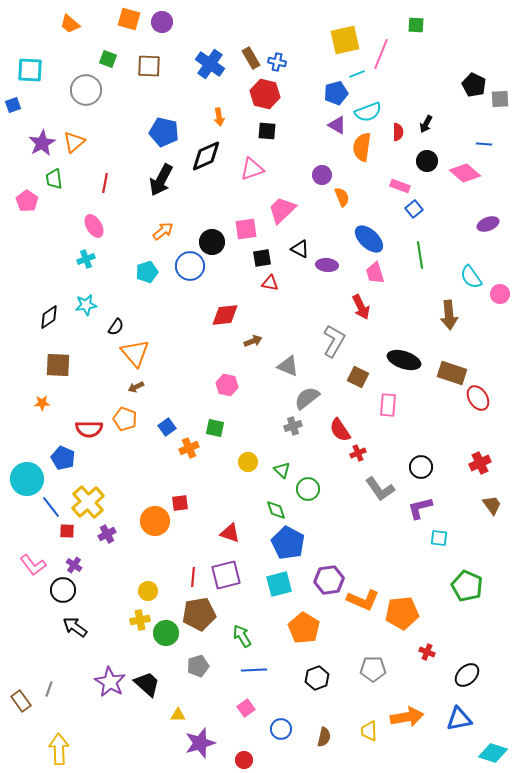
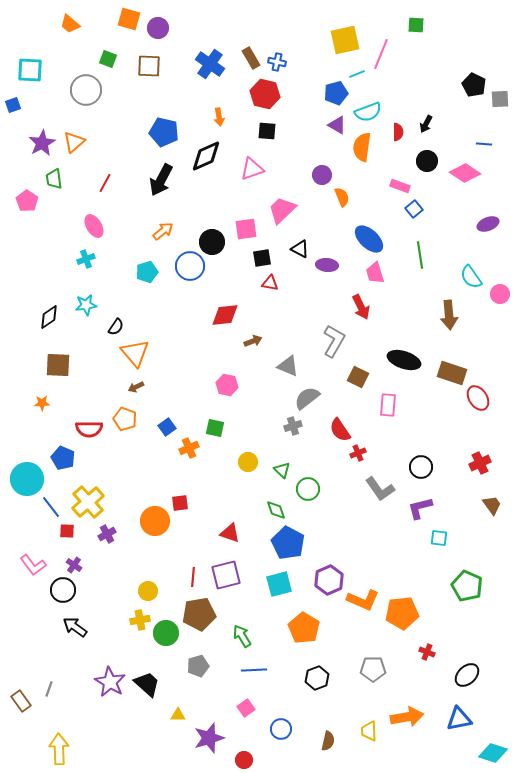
purple circle at (162, 22): moved 4 px left, 6 px down
pink diamond at (465, 173): rotated 8 degrees counterclockwise
red line at (105, 183): rotated 18 degrees clockwise
purple hexagon at (329, 580): rotated 16 degrees counterclockwise
brown semicircle at (324, 737): moved 4 px right, 4 px down
purple star at (200, 743): moved 9 px right, 5 px up
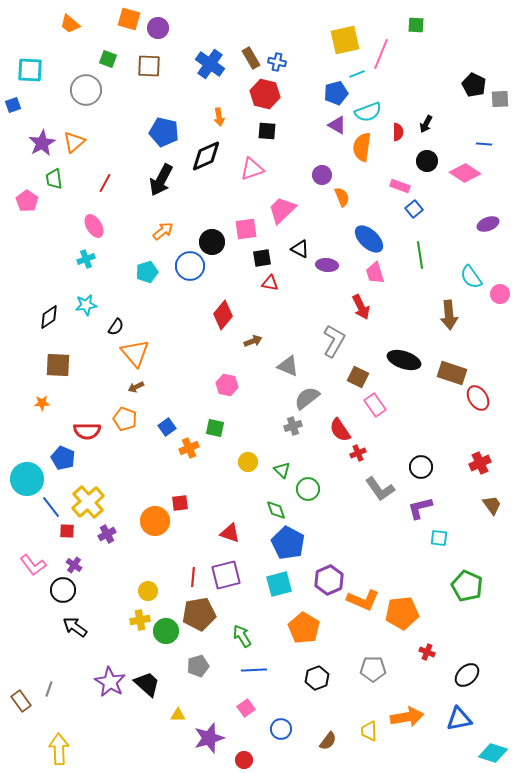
red diamond at (225, 315): moved 2 px left; rotated 44 degrees counterclockwise
pink rectangle at (388, 405): moved 13 px left; rotated 40 degrees counterclockwise
red semicircle at (89, 429): moved 2 px left, 2 px down
green circle at (166, 633): moved 2 px up
brown semicircle at (328, 741): rotated 24 degrees clockwise
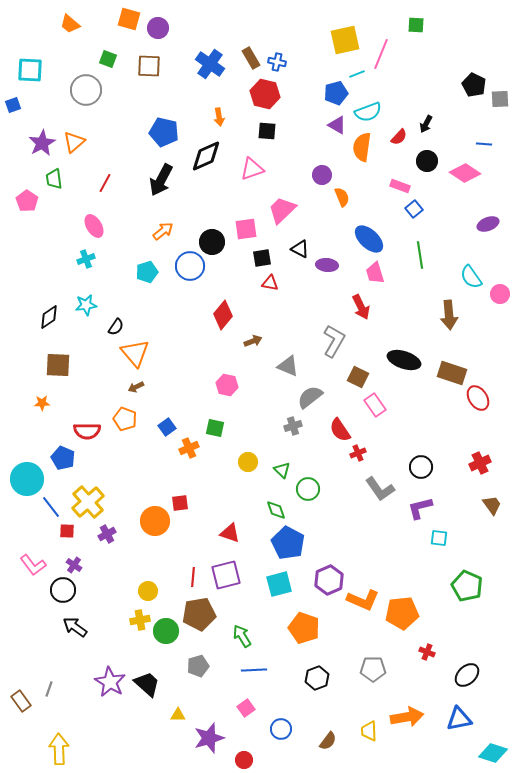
red semicircle at (398, 132): moved 1 px right, 5 px down; rotated 42 degrees clockwise
gray semicircle at (307, 398): moved 3 px right, 1 px up
orange pentagon at (304, 628): rotated 12 degrees counterclockwise
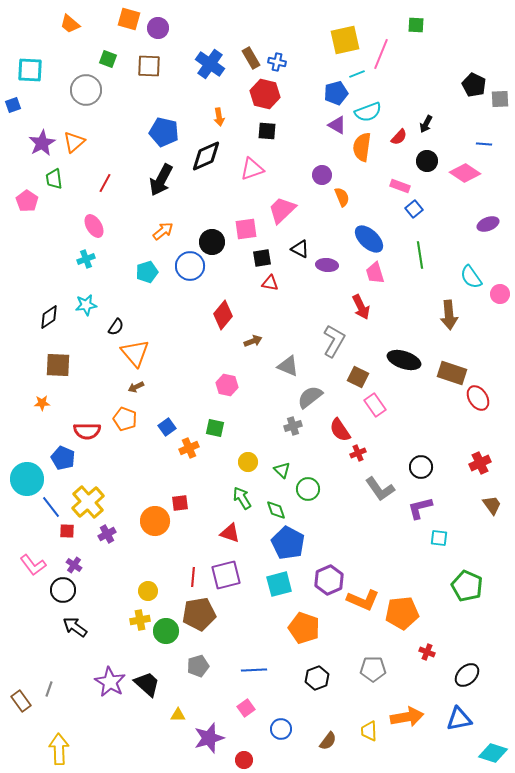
green arrow at (242, 636): moved 138 px up
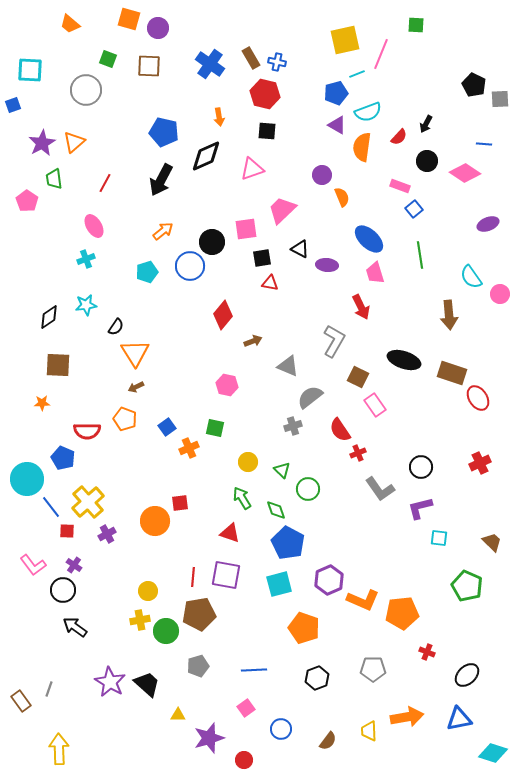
orange triangle at (135, 353): rotated 8 degrees clockwise
brown trapezoid at (492, 505): moved 37 px down; rotated 10 degrees counterclockwise
purple square at (226, 575): rotated 24 degrees clockwise
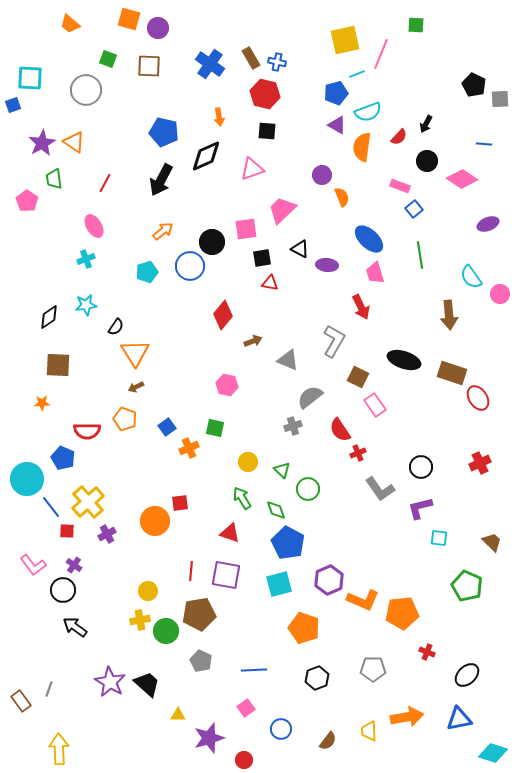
cyan square at (30, 70): moved 8 px down
orange triangle at (74, 142): rotated 45 degrees counterclockwise
pink diamond at (465, 173): moved 3 px left, 6 px down
gray triangle at (288, 366): moved 6 px up
red line at (193, 577): moved 2 px left, 6 px up
gray pentagon at (198, 666): moved 3 px right, 5 px up; rotated 30 degrees counterclockwise
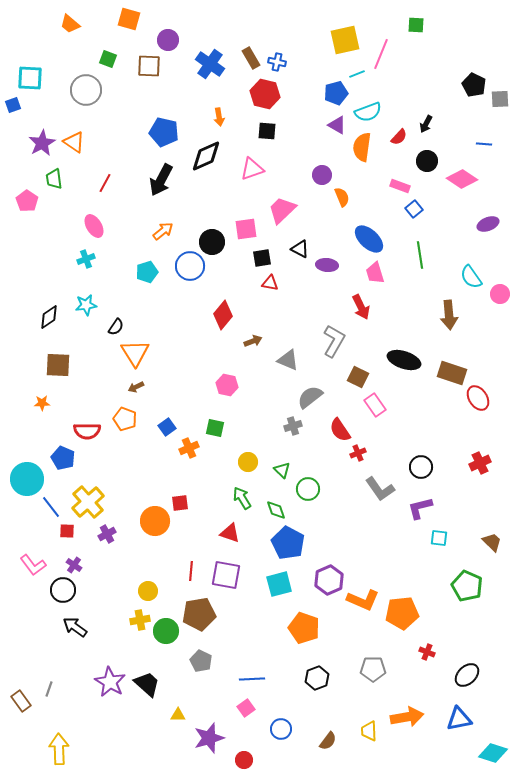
purple circle at (158, 28): moved 10 px right, 12 px down
blue line at (254, 670): moved 2 px left, 9 px down
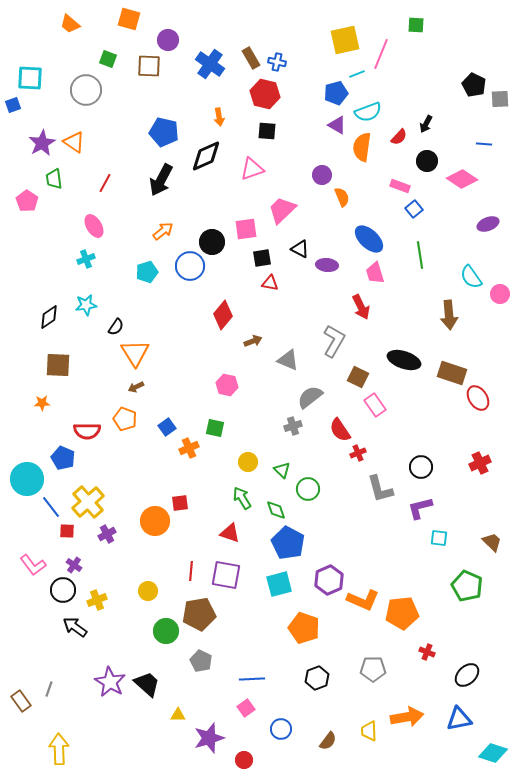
gray L-shape at (380, 489): rotated 20 degrees clockwise
yellow cross at (140, 620): moved 43 px left, 20 px up; rotated 12 degrees counterclockwise
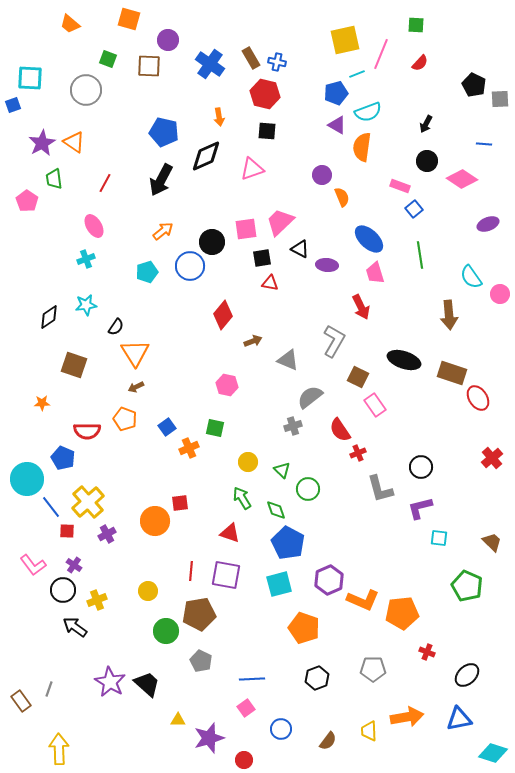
red semicircle at (399, 137): moved 21 px right, 74 px up
pink trapezoid at (282, 210): moved 2 px left, 12 px down
brown square at (58, 365): moved 16 px right; rotated 16 degrees clockwise
red cross at (480, 463): moved 12 px right, 5 px up; rotated 15 degrees counterclockwise
yellow triangle at (178, 715): moved 5 px down
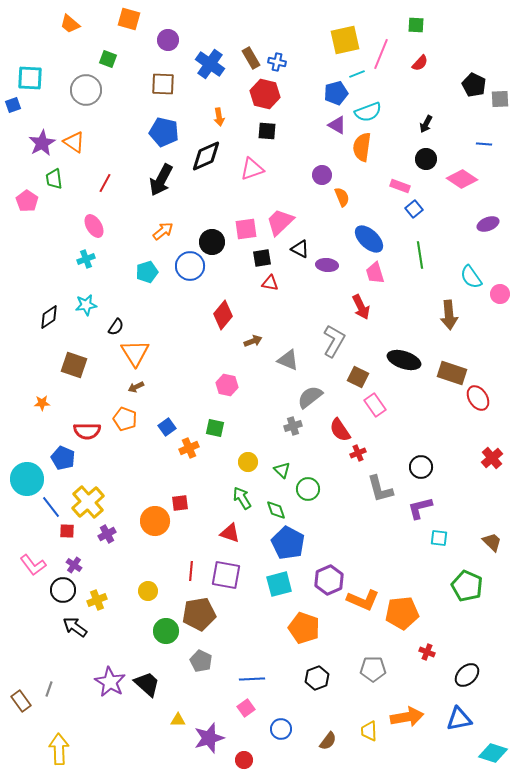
brown square at (149, 66): moved 14 px right, 18 px down
black circle at (427, 161): moved 1 px left, 2 px up
